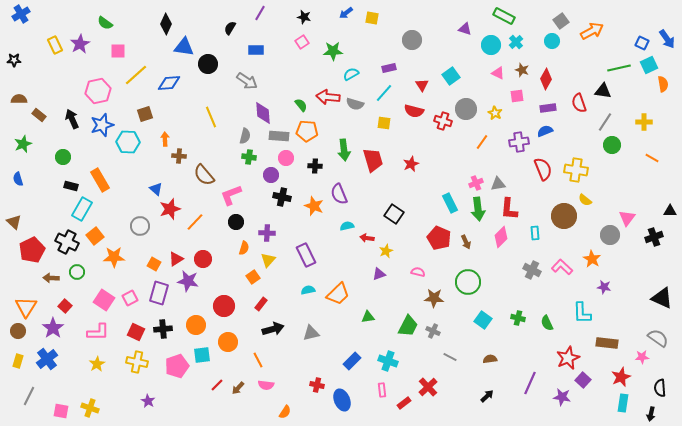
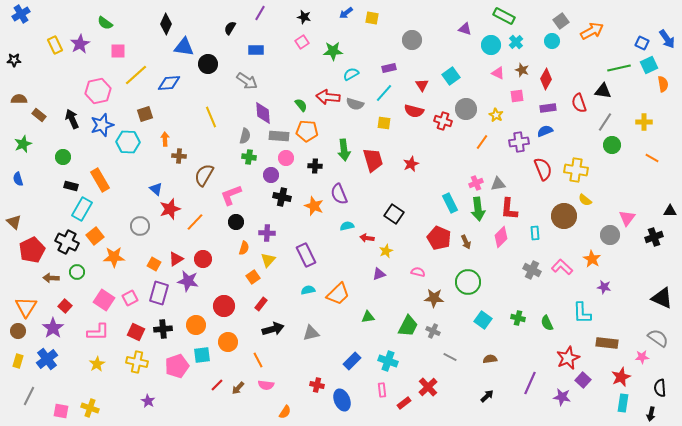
yellow star at (495, 113): moved 1 px right, 2 px down
brown semicircle at (204, 175): rotated 70 degrees clockwise
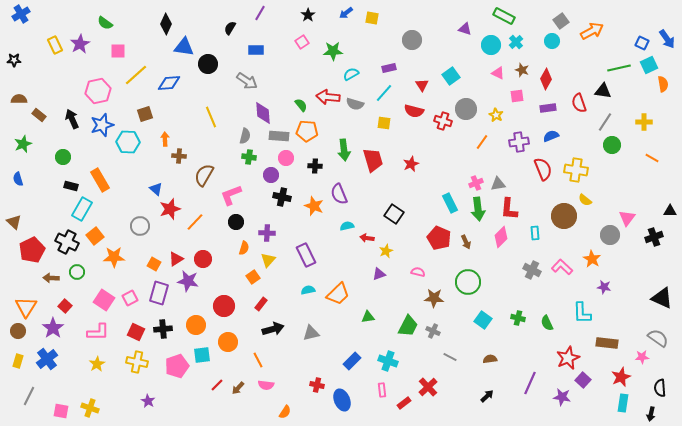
black star at (304, 17): moved 4 px right, 2 px up; rotated 24 degrees clockwise
blue semicircle at (545, 131): moved 6 px right, 5 px down
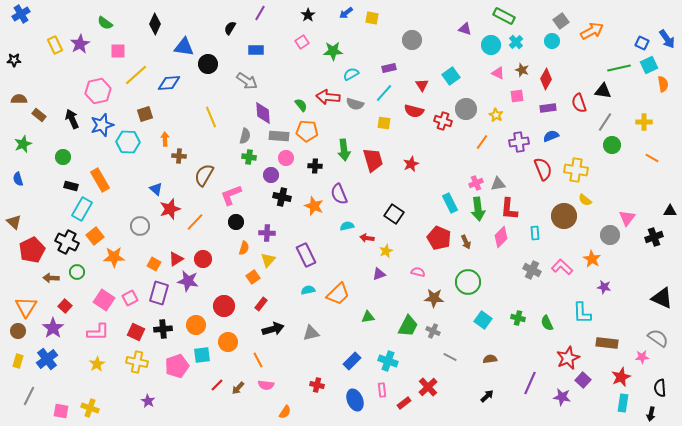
black diamond at (166, 24): moved 11 px left
blue ellipse at (342, 400): moved 13 px right
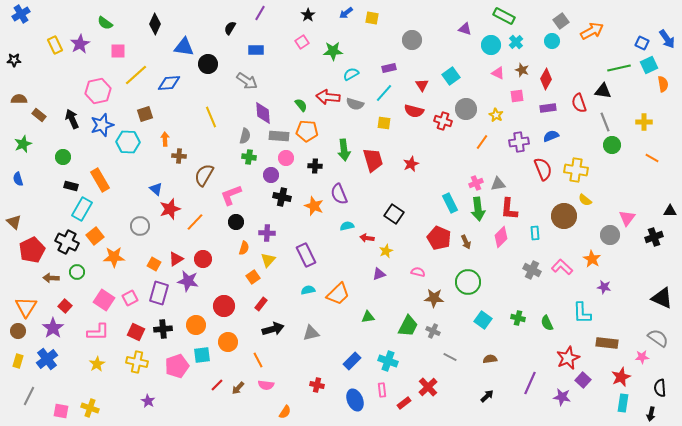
gray line at (605, 122): rotated 54 degrees counterclockwise
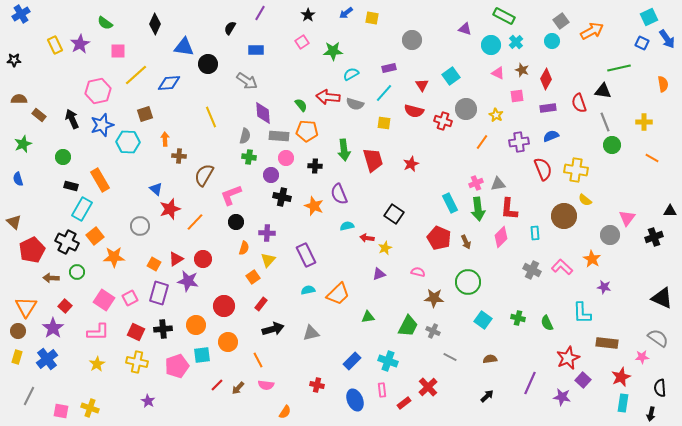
cyan square at (649, 65): moved 48 px up
yellow star at (386, 251): moved 1 px left, 3 px up
yellow rectangle at (18, 361): moved 1 px left, 4 px up
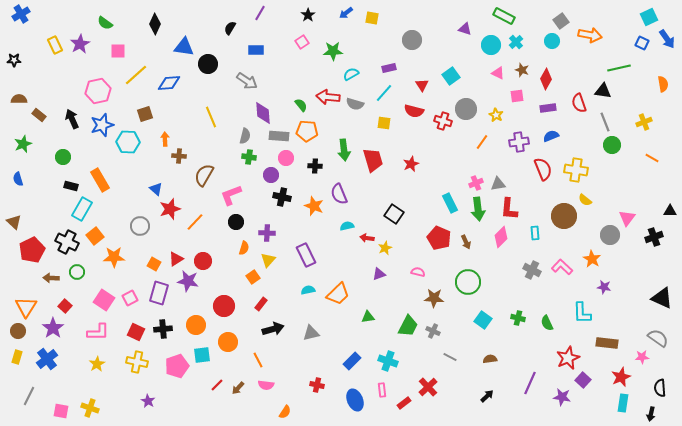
orange arrow at (592, 31): moved 2 px left, 4 px down; rotated 40 degrees clockwise
yellow cross at (644, 122): rotated 21 degrees counterclockwise
red circle at (203, 259): moved 2 px down
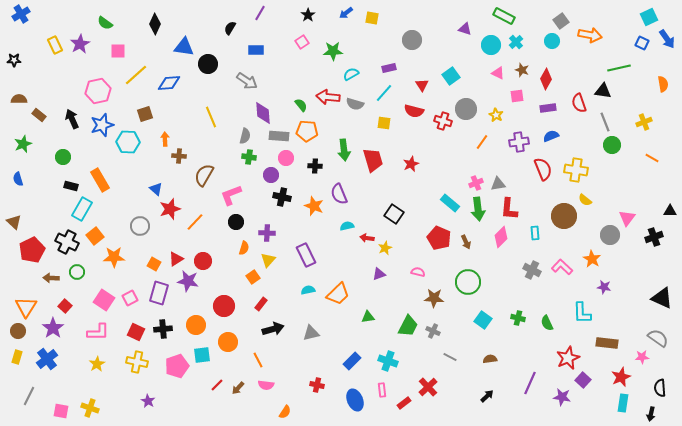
cyan rectangle at (450, 203): rotated 24 degrees counterclockwise
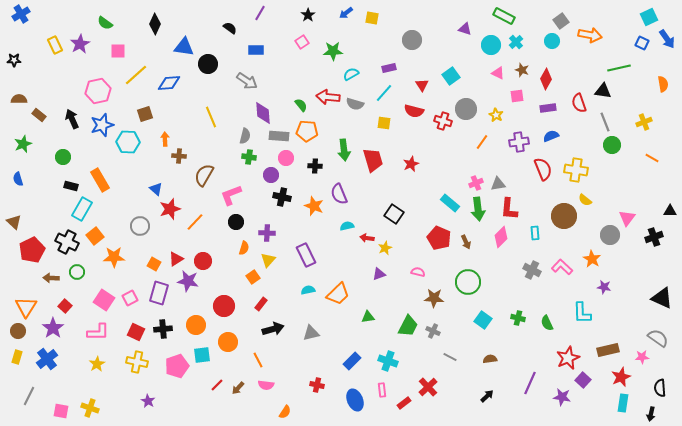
black semicircle at (230, 28): rotated 96 degrees clockwise
brown rectangle at (607, 343): moved 1 px right, 7 px down; rotated 20 degrees counterclockwise
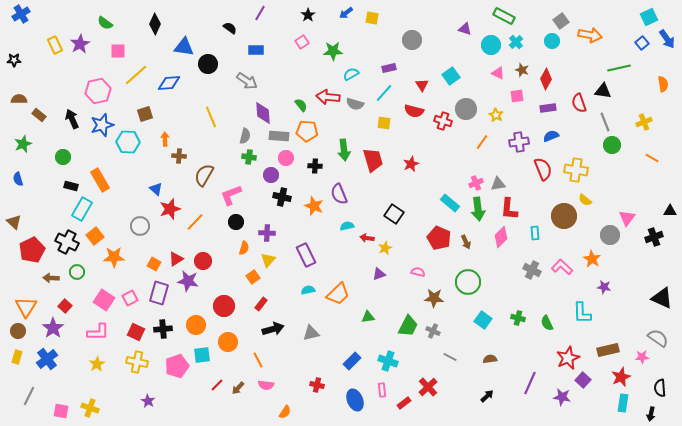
blue square at (642, 43): rotated 24 degrees clockwise
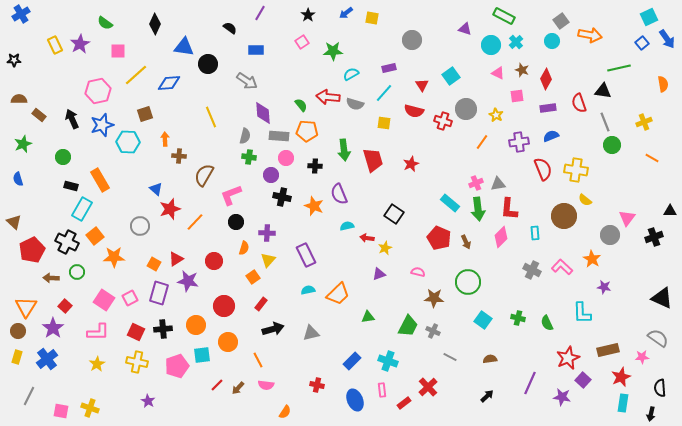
red circle at (203, 261): moved 11 px right
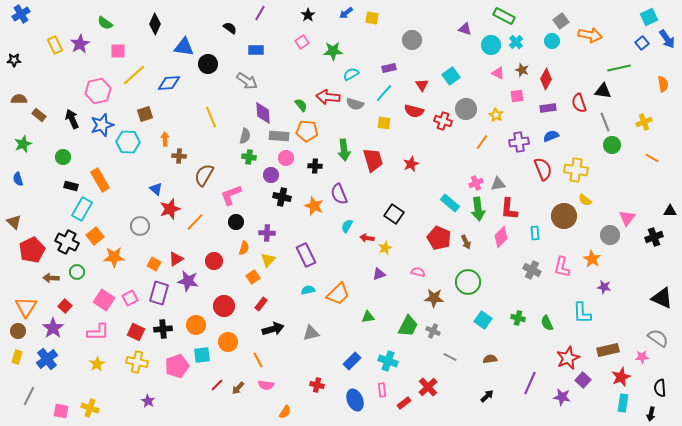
yellow line at (136, 75): moved 2 px left
cyan semicircle at (347, 226): rotated 48 degrees counterclockwise
pink L-shape at (562, 267): rotated 120 degrees counterclockwise
